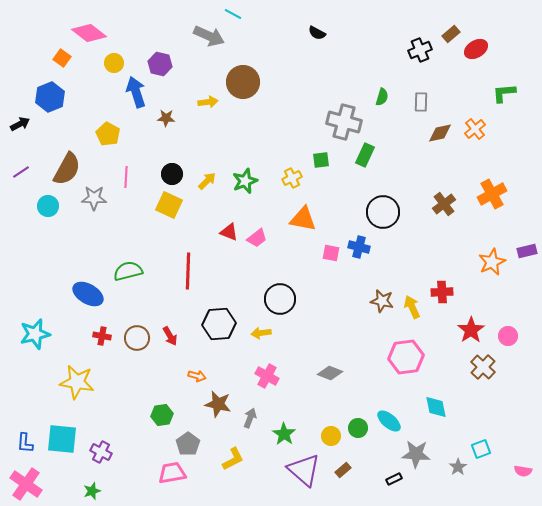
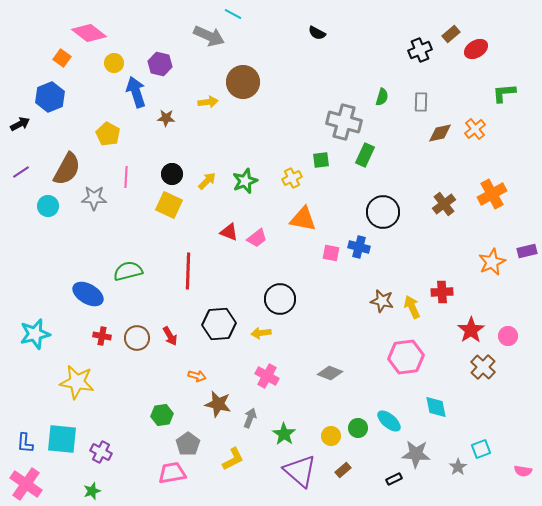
purple triangle at (304, 470): moved 4 px left, 1 px down
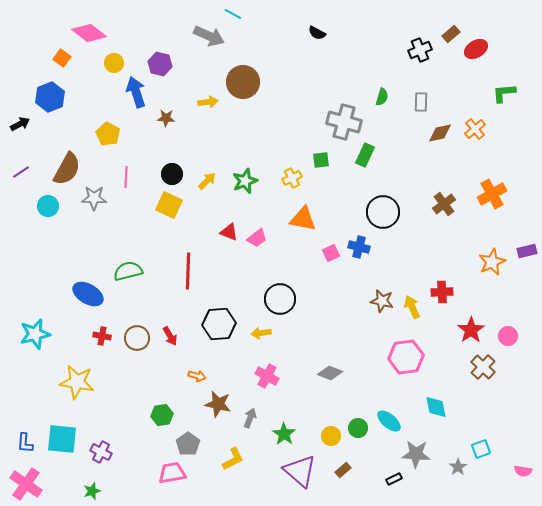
pink square at (331, 253): rotated 36 degrees counterclockwise
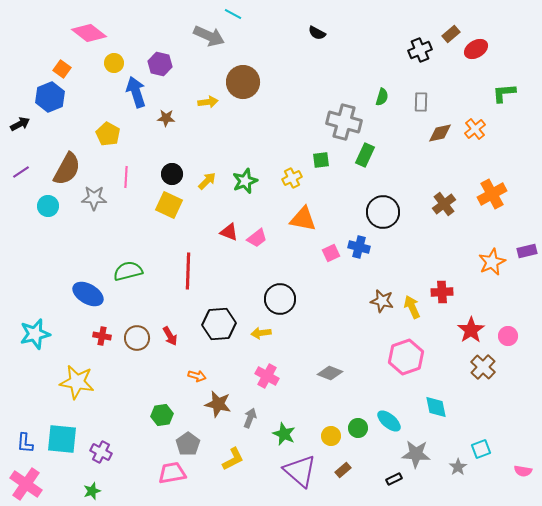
orange square at (62, 58): moved 11 px down
pink hexagon at (406, 357): rotated 12 degrees counterclockwise
green star at (284, 434): rotated 10 degrees counterclockwise
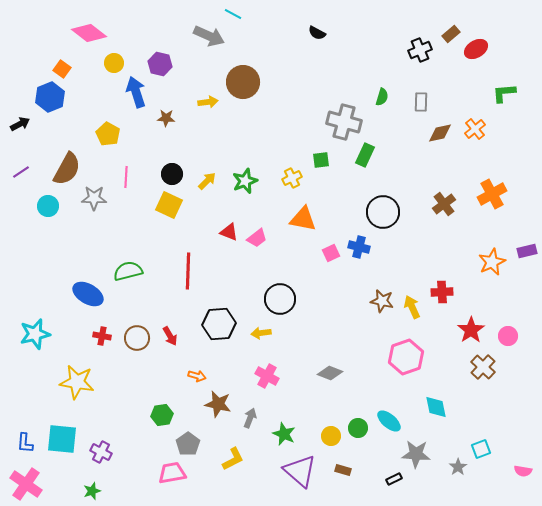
brown rectangle at (343, 470): rotated 56 degrees clockwise
